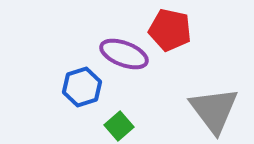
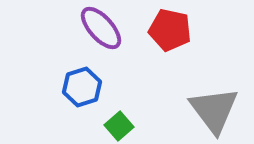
purple ellipse: moved 23 px left, 26 px up; rotated 27 degrees clockwise
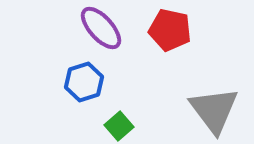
blue hexagon: moved 2 px right, 5 px up
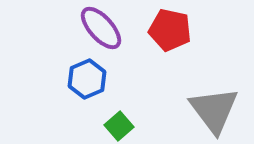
blue hexagon: moved 3 px right, 3 px up; rotated 6 degrees counterclockwise
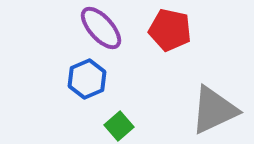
gray triangle: rotated 42 degrees clockwise
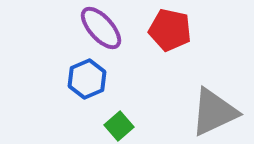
gray triangle: moved 2 px down
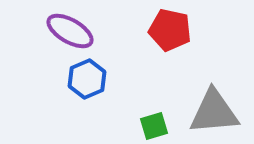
purple ellipse: moved 31 px left, 3 px down; rotated 18 degrees counterclockwise
gray triangle: rotated 20 degrees clockwise
green square: moved 35 px right; rotated 24 degrees clockwise
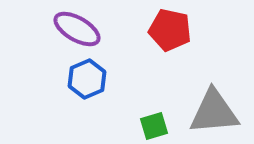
purple ellipse: moved 7 px right, 2 px up
